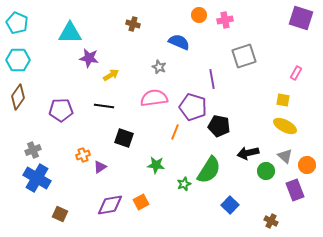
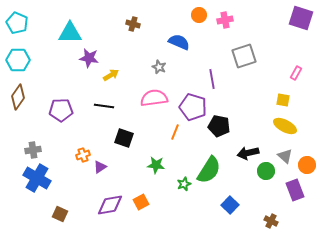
gray cross at (33, 150): rotated 14 degrees clockwise
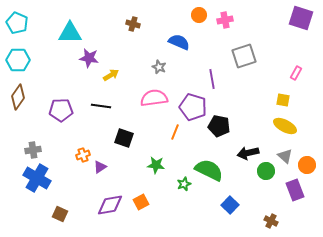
black line at (104, 106): moved 3 px left
green semicircle at (209, 170): rotated 96 degrees counterclockwise
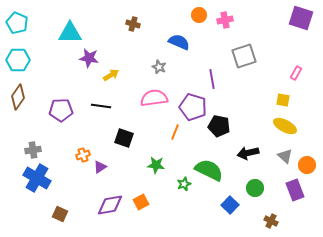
green circle at (266, 171): moved 11 px left, 17 px down
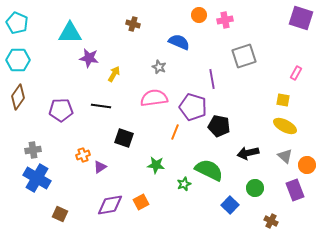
yellow arrow at (111, 75): moved 3 px right, 1 px up; rotated 28 degrees counterclockwise
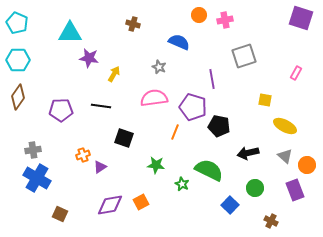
yellow square at (283, 100): moved 18 px left
green star at (184, 184): moved 2 px left; rotated 24 degrees counterclockwise
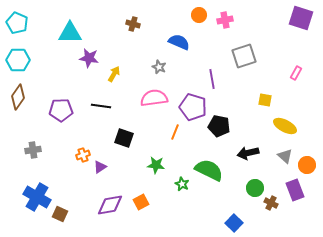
blue cross at (37, 178): moved 19 px down
blue square at (230, 205): moved 4 px right, 18 px down
brown cross at (271, 221): moved 18 px up
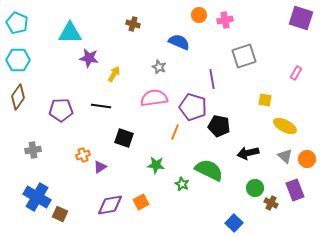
orange circle at (307, 165): moved 6 px up
